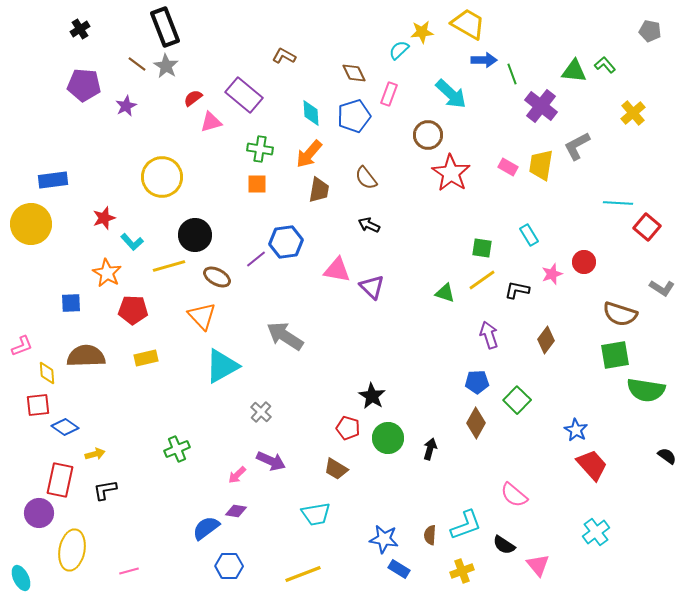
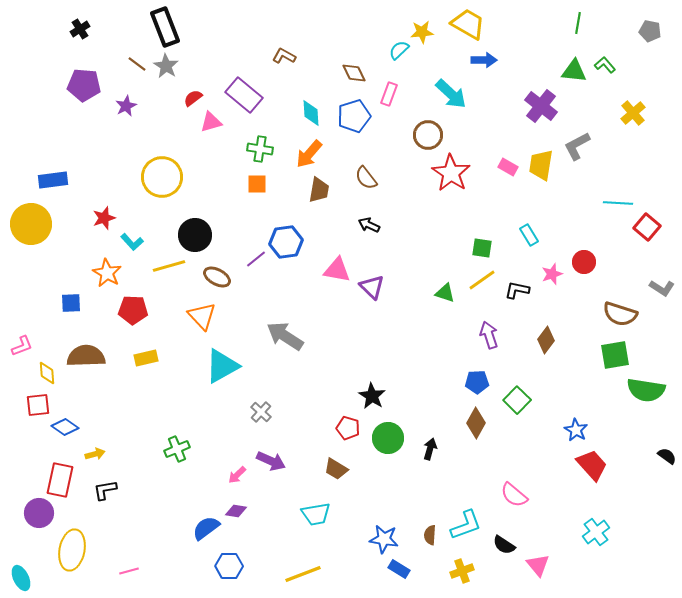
green line at (512, 74): moved 66 px right, 51 px up; rotated 30 degrees clockwise
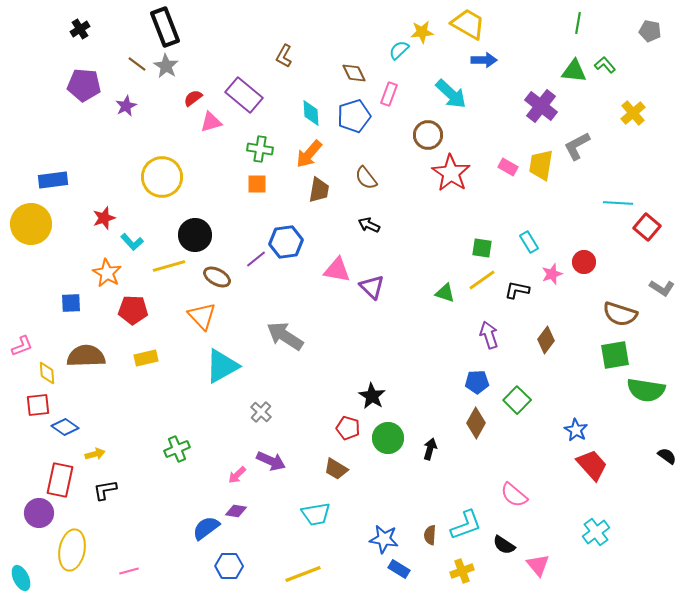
brown L-shape at (284, 56): rotated 90 degrees counterclockwise
cyan rectangle at (529, 235): moved 7 px down
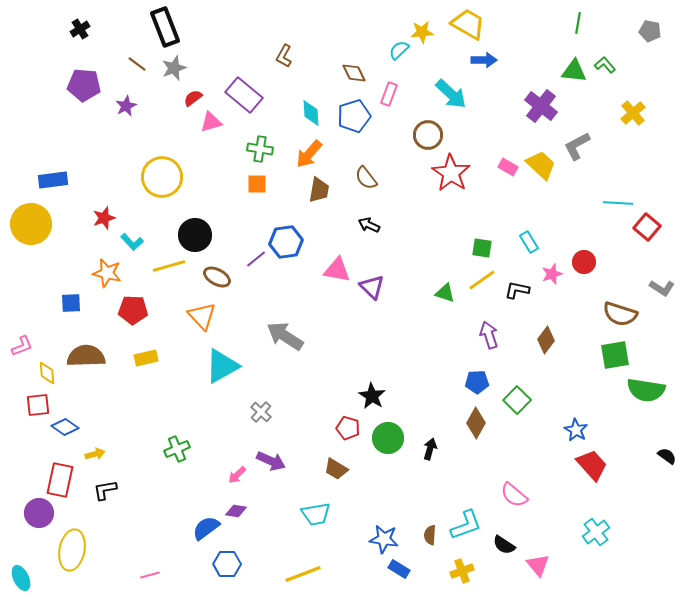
gray star at (166, 66): moved 8 px right, 2 px down; rotated 20 degrees clockwise
yellow trapezoid at (541, 165): rotated 124 degrees clockwise
orange star at (107, 273): rotated 16 degrees counterclockwise
blue hexagon at (229, 566): moved 2 px left, 2 px up
pink line at (129, 571): moved 21 px right, 4 px down
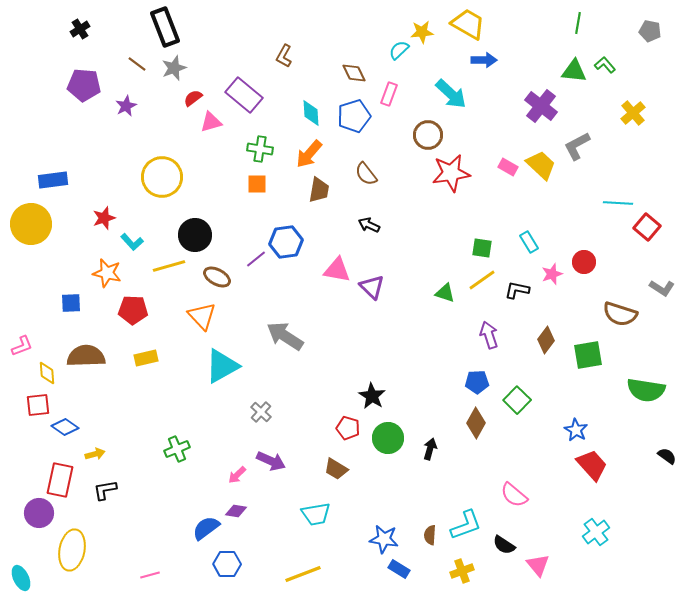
red star at (451, 173): rotated 30 degrees clockwise
brown semicircle at (366, 178): moved 4 px up
green square at (615, 355): moved 27 px left
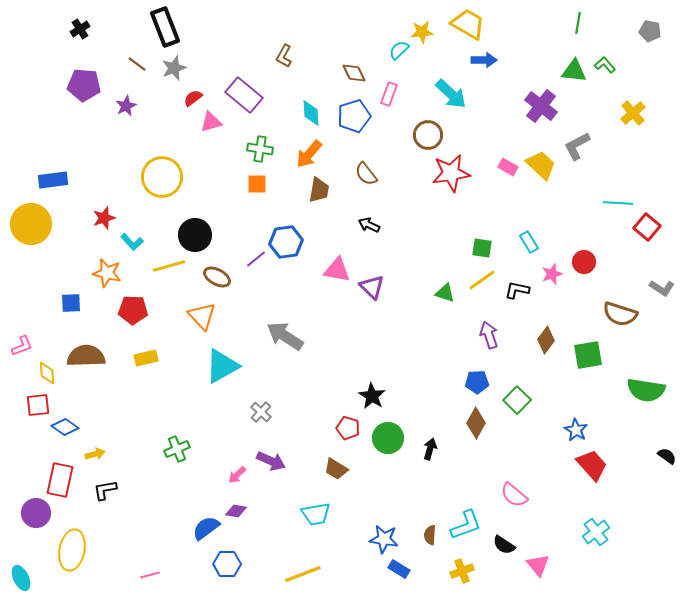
purple circle at (39, 513): moved 3 px left
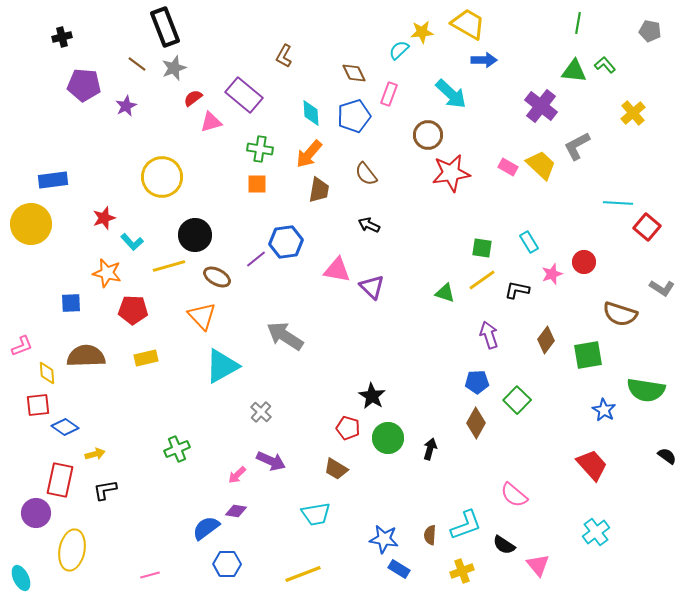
black cross at (80, 29): moved 18 px left, 8 px down; rotated 18 degrees clockwise
blue star at (576, 430): moved 28 px right, 20 px up
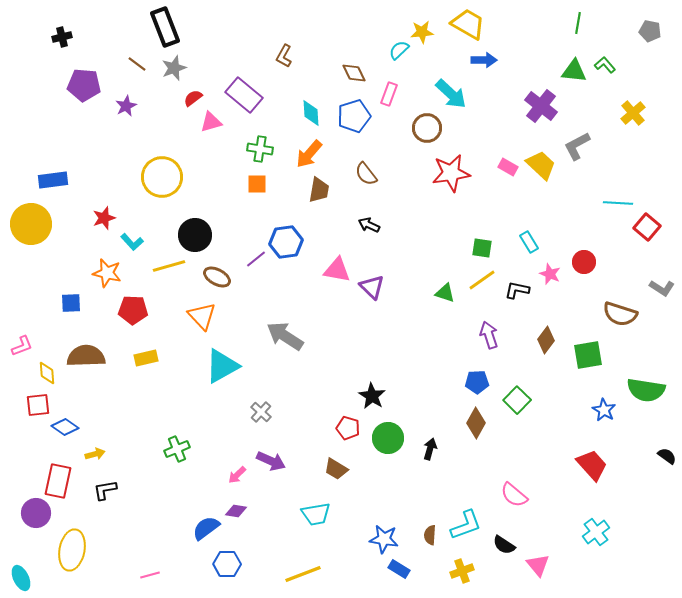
brown circle at (428, 135): moved 1 px left, 7 px up
pink star at (552, 274): moved 2 px left; rotated 30 degrees counterclockwise
red rectangle at (60, 480): moved 2 px left, 1 px down
